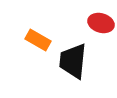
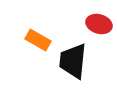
red ellipse: moved 2 px left, 1 px down
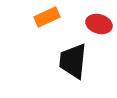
orange rectangle: moved 9 px right, 23 px up; rotated 55 degrees counterclockwise
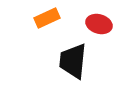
orange rectangle: moved 1 px down
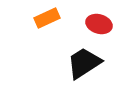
black trapezoid: moved 11 px right, 2 px down; rotated 51 degrees clockwise
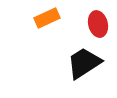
red ellipse: moved 1 px left; rotated 60 degrees clockwise
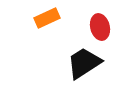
red ellipse: moved 2 px right, 3 px down
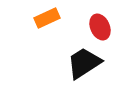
red ellipse: rotated 10 degrees counterclockwise
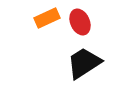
red ellipse: moved 20 px left, 5 px up
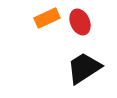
black trapezoid: moved 5 px down
